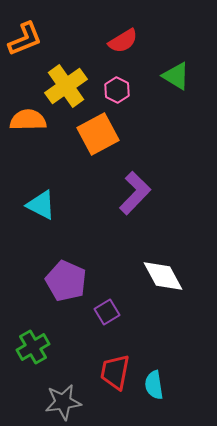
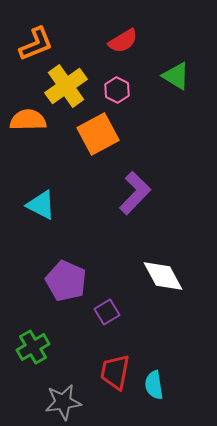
orange L-shape: moved 11 px right, 5 px down
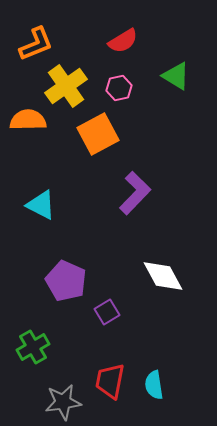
pink hexagon: moved 2 px right, 2 px up; rotated 20 degrees clockwise
red trapezoid: moved 5 px left, 9 px down
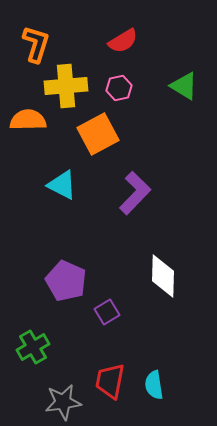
orange L-shape: rotated 51 degrees counterclockwise
green triangle: moved 8 px right, 10 px down
yellow cross: rotated 30 degrees clockwise
cyan triangle: moved 21 px right, 20 px up
white diamond: rotated 30 degrees clockwise
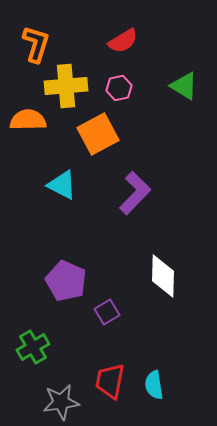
gray star: moved 2 px left
